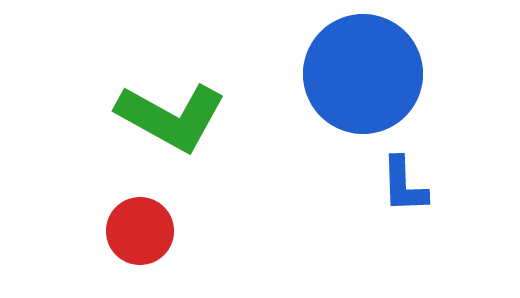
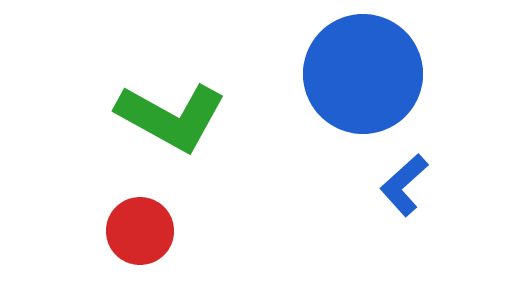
blue L-shape: rotated 50 degrees clockwise
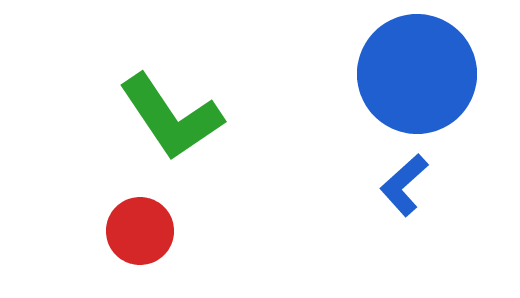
blue circle: moved 54 px right
green L-shape: rotated 27 degrees clockwise
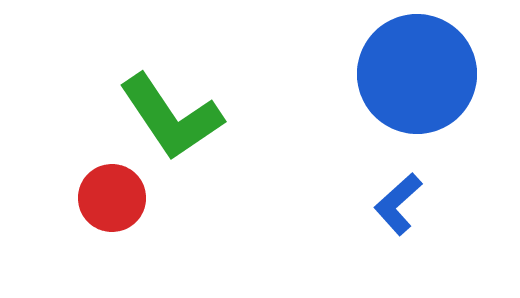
blue L-shape: moved 6 px left, 19 px down
red circle: moved 28 px left, 33 px up
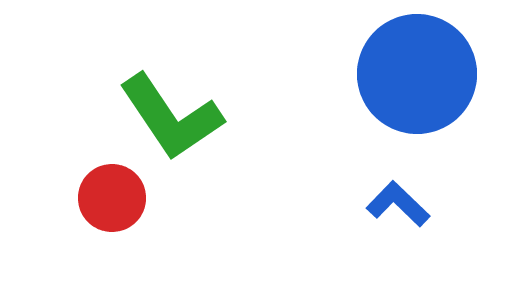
blue L-shape: rotated 86 degrees clockwise
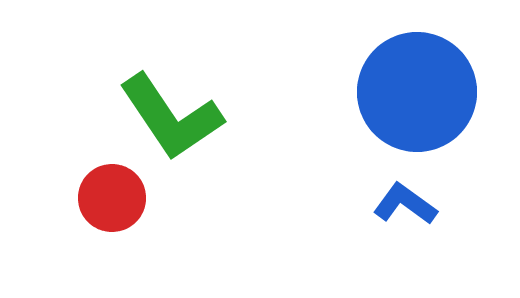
blue circle: moved 18 px down
blue L-shape: moved 7 px right; rotated 8 degrees counterclockwise
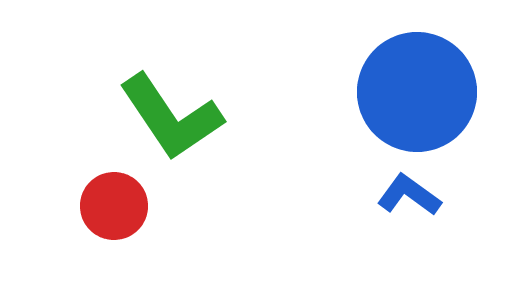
red circle: moved 2 px right, 8 px down
blue L-shape: moved 4 px right, 9 px up
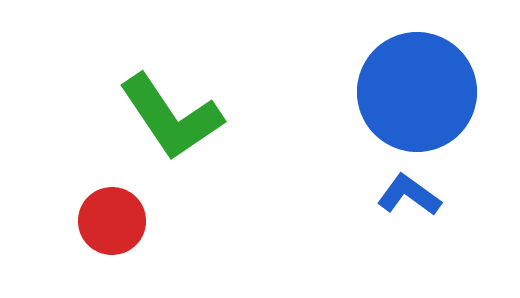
red circle: moved 2 px left, 15 px down
